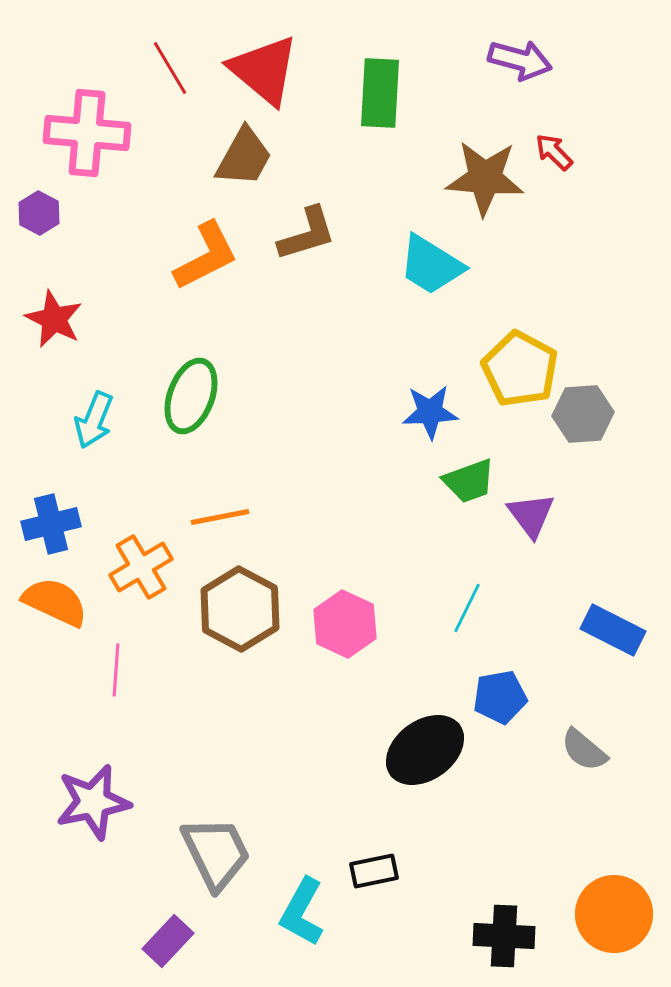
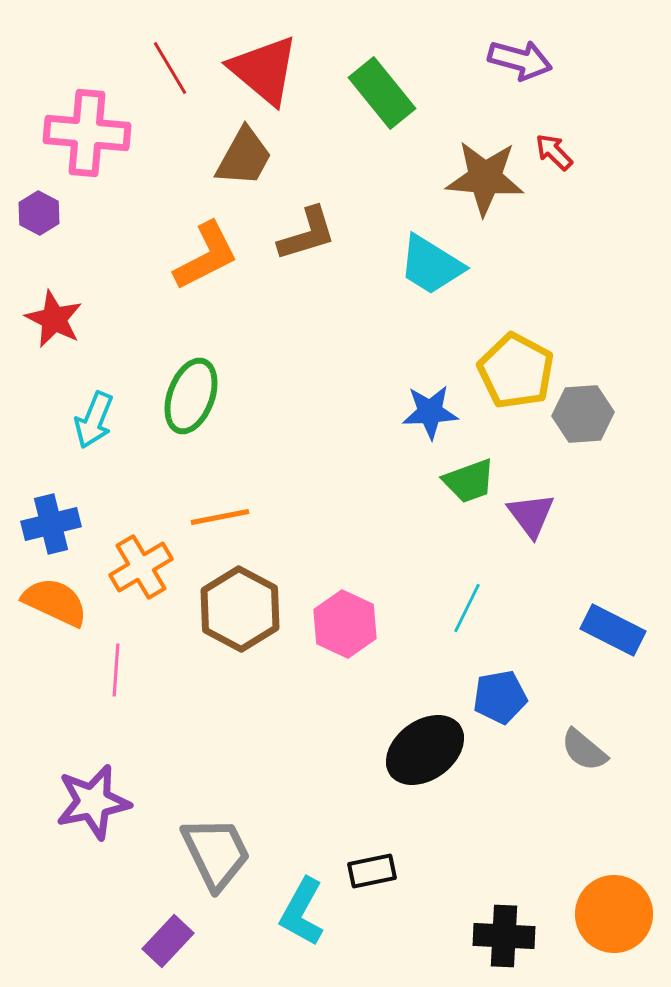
green rectangle: moved 2 px right; rotated 42 degrees counterclockwise
yellow pentagon: moved 4 px left, 2 px down
black rectangle: moved 2 px left
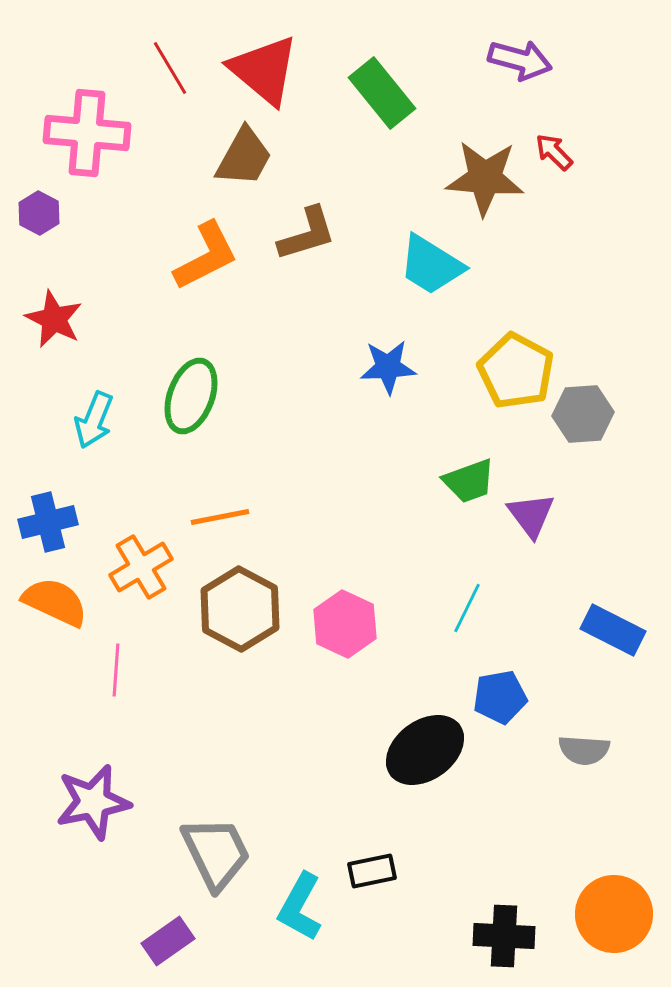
blue star: moved 42 px left, 45 px up
blue cross: moved 3 px left, 2 px up
gray semicircle: rotated 36 degrees counterclockwise
cyan L-shape: moved 2 px left, 5 px up
purple rectangle: rotated 12 degrees clockwise
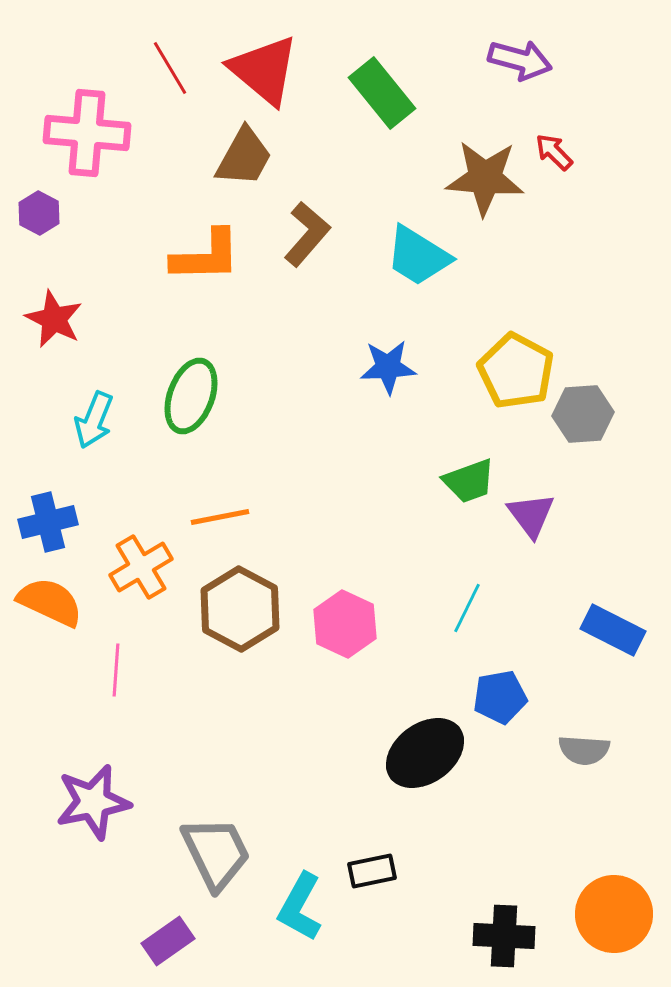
brown L-shape: rotated 32 degrees counterclockwise
orange L-shape: rotated 26 degrees clockwise
cyan trapezoid: moved 13 px left, 9 px up
orange semicircle: moved 5 px left
black ellipse: moved 3 px down
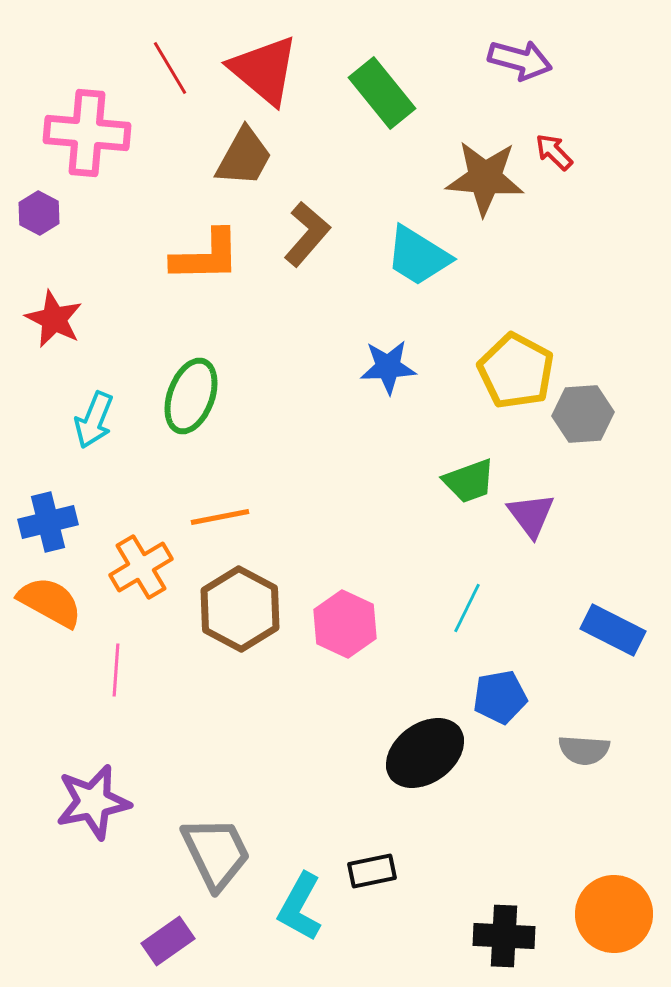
orange semicircle: rotated 4 degrees clockwise
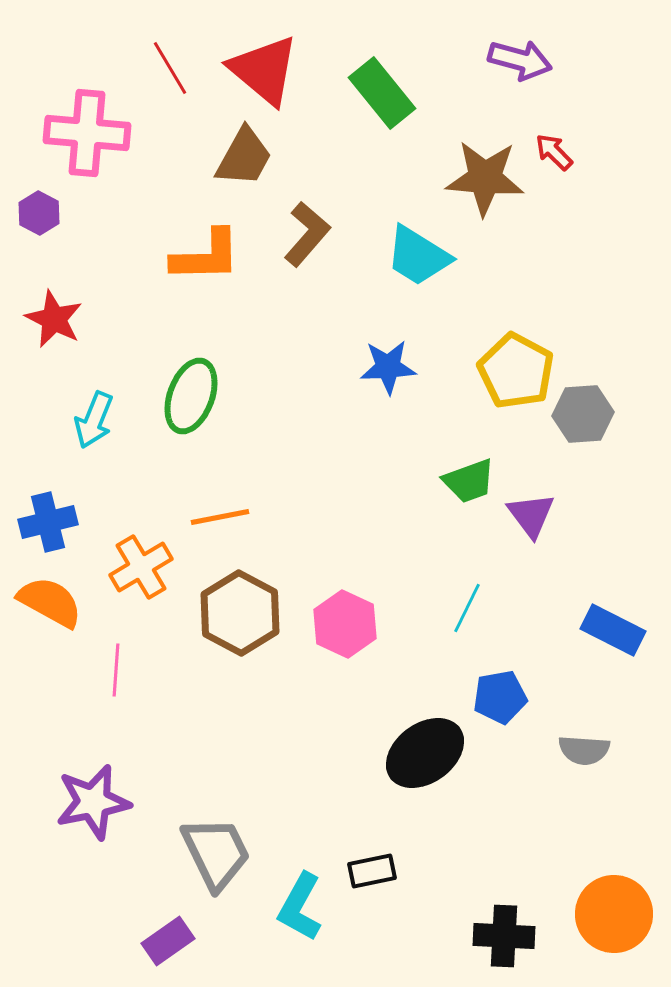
brown hexagon: moved 4 px down
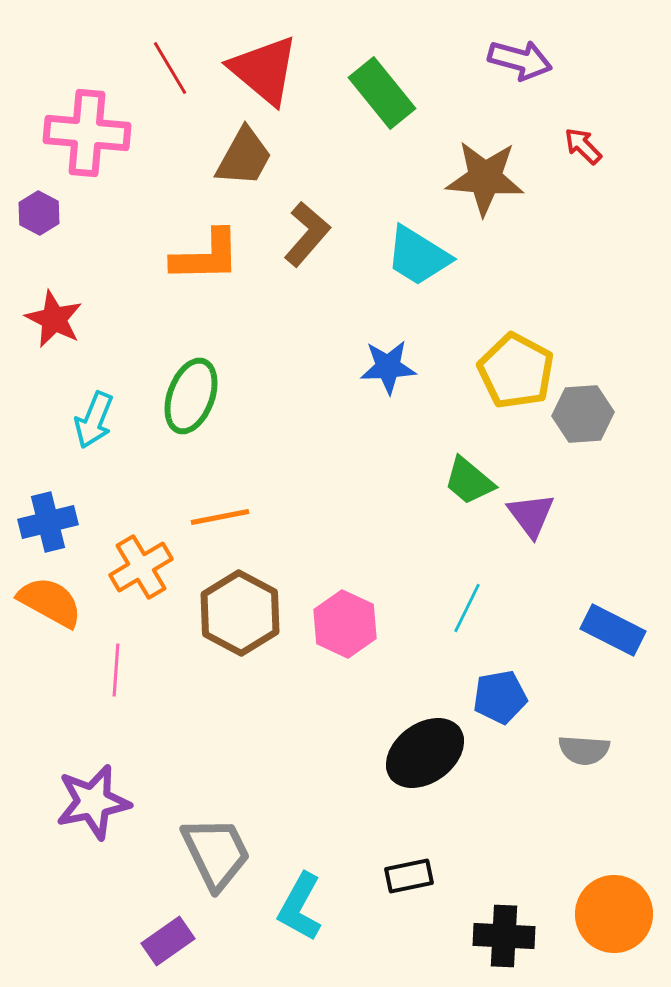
red arrow: moved 29 px right, 6 px up
green trapezoid: rotated 60 degrees clockwise
black rectangle: moved 37 px right, 5 px down
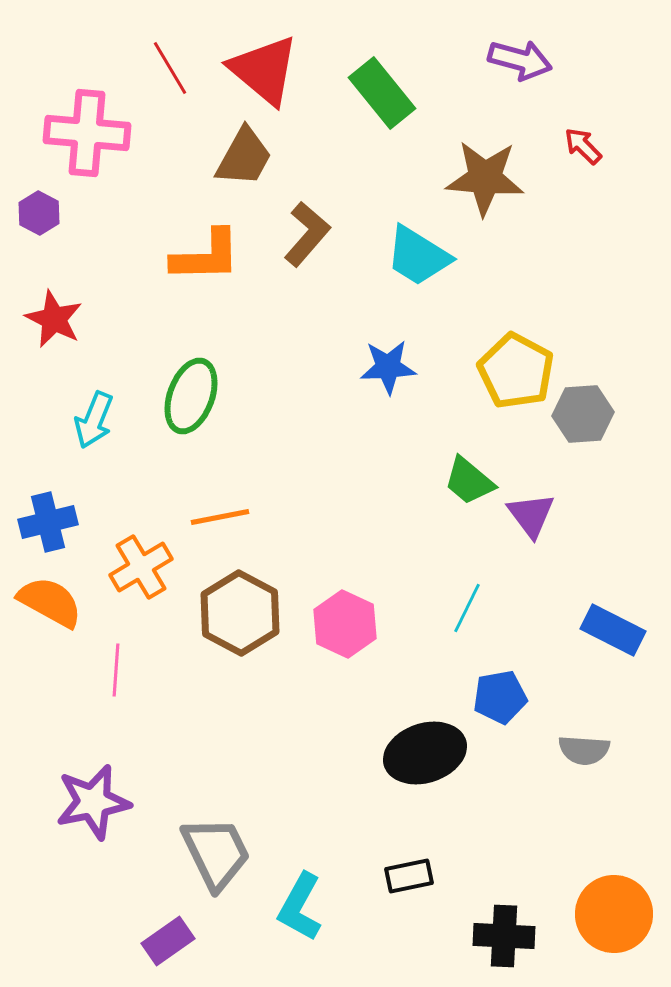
black ellipse: rotated 18 degrees clockwise
